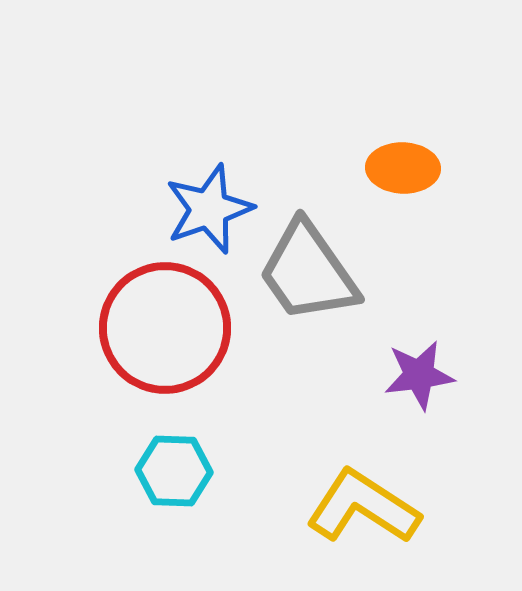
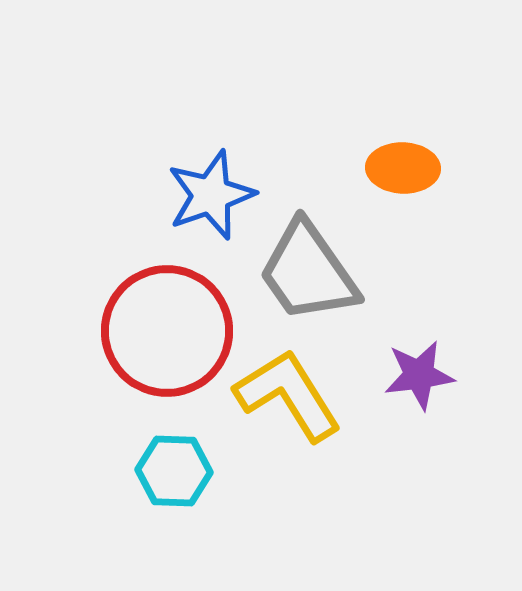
blue star: moved 2 px right, 14 px up
red circle: moved 2 px right, 3 px down
yellow L-shape: moved 75 px left, 112 px up; rotated 25 degrees clockwise
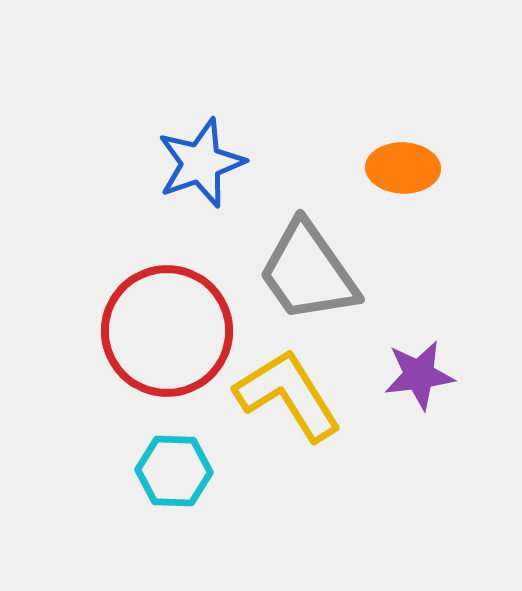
blue star: moved 10 px left, 32 px up
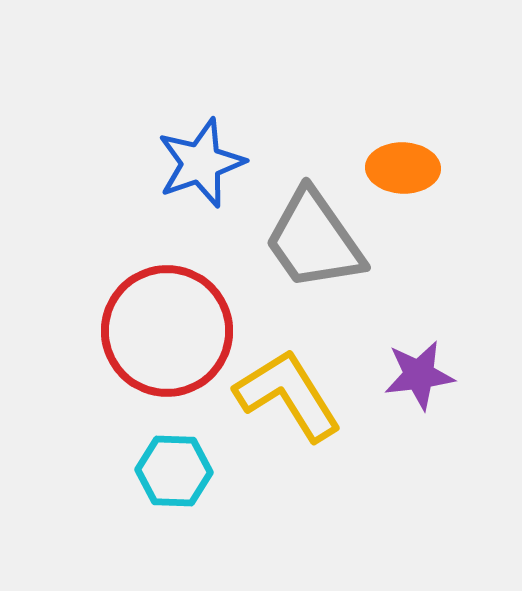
gray trapezoid: moved 6 px right, 32 px up
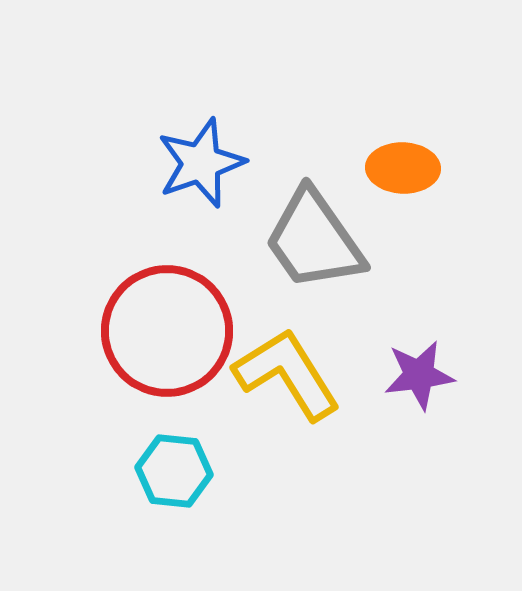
yellow L-shape: moved 1 px left, 21 px up
cyan hexagon: rotated 4 degrees clockwise
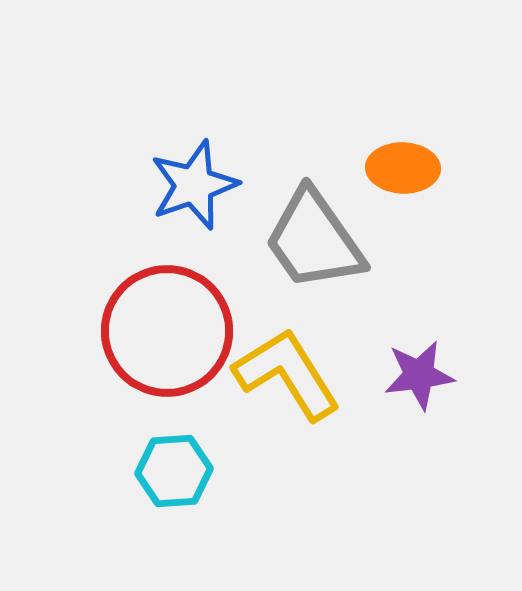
blue star: moved 7 px left, 22 px down
cyan hexagon: rotated 10 degrees counterclockwise
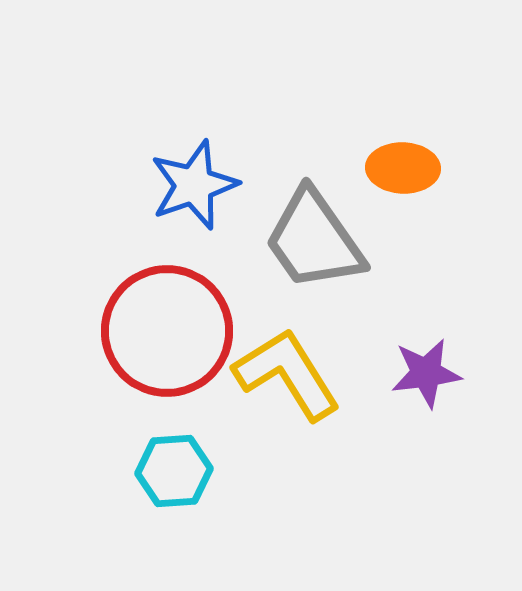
purple star: moved 7 px right, 2 px up
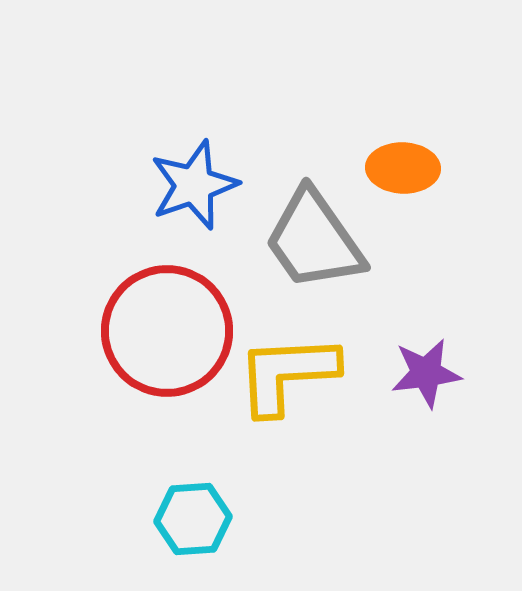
yellow L-shape: rotated 61 degrees counterclockwise
cyan hexagon: moved 19 px right, 48 px down
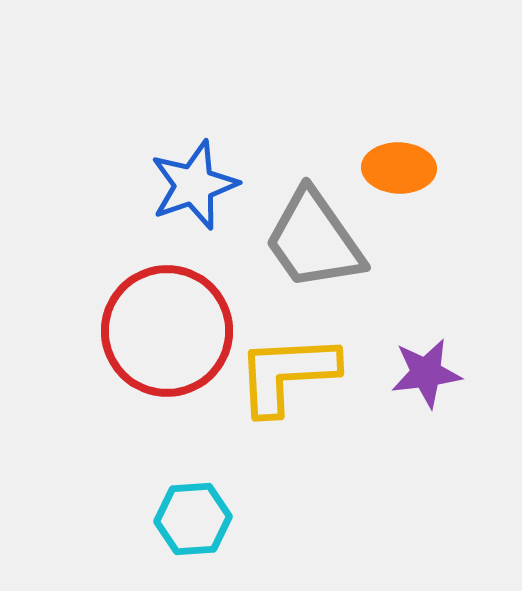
orange ellipse: moved 4 px left
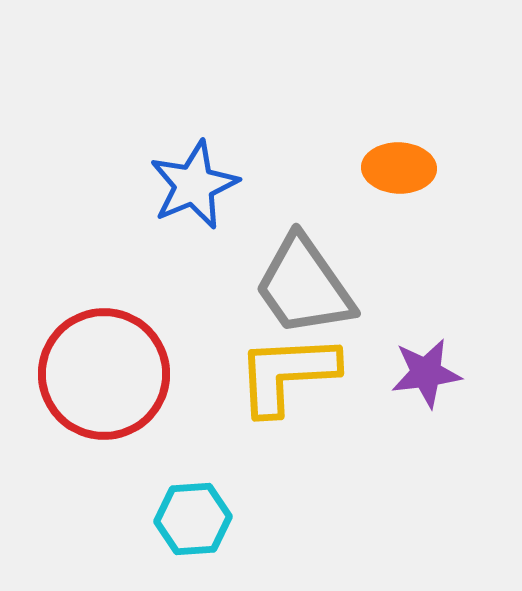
blue star: rotated 4 degrees counterclockwise
gray trapezoid: moved 10 px left, 46 px down
red circle: moved 63 px left, 43 px down
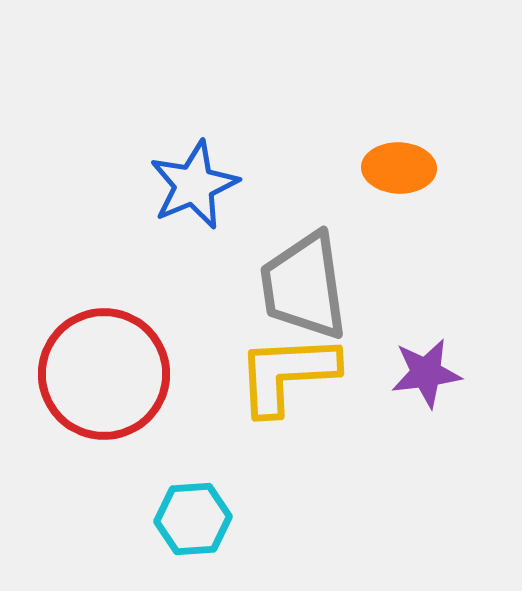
gray trapezoid: rotated 27 degrees clockwise
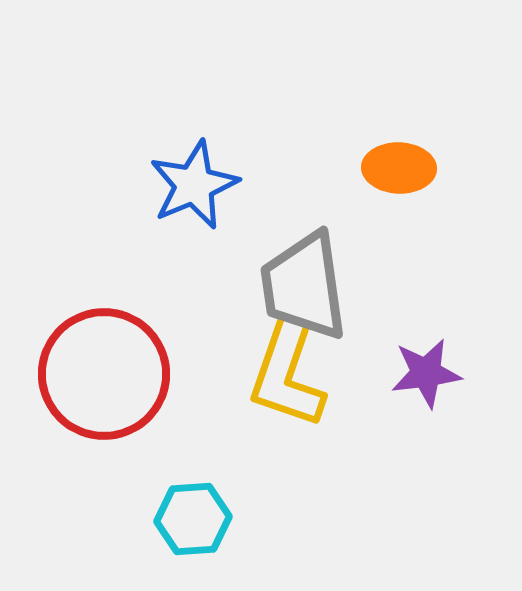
yellow L-shape: rotated 68 degrees counterclockwise
